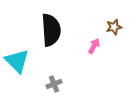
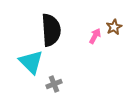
brown star: rotated 14 degrees counterclockwise
pink arrow: moved 1 px right, 10 px up
cyan triangle: moved 14 px right, 1 px down
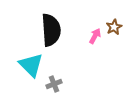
cyan triangle: moved 3 px down
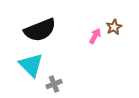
black semicircle: moved 11 px left; rotated 72 degrees clockwise
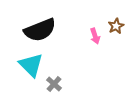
brown star: moved 2 px right, 1 px up
pink arrow: rotated 133 degrees clockwise
gray cross: rotated 28 degrees counterclockwise
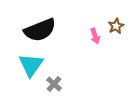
cyan triangle: rotated 20 degrees clockwise
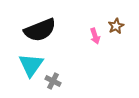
gray cross: moved 1 px left, 3 px up; rotated 14 degrees counterclockwise
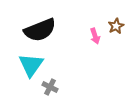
gray cross: moved 3 px left, 6 px down
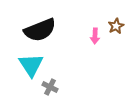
pink arrow: rotated 21 degrees clockwise
cyan triangle: rotated 8 degrees counterclockwise
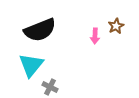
cyan triangle: rotated 12 degrees clockwise
